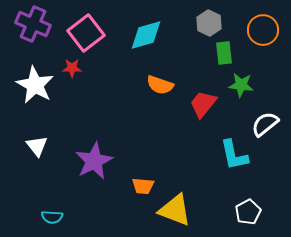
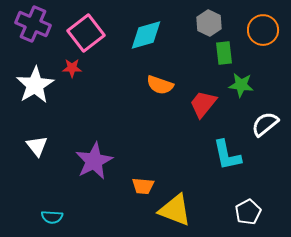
white star: rotated 12 degrees clockwise
cyan L-shape: moved 7 px left
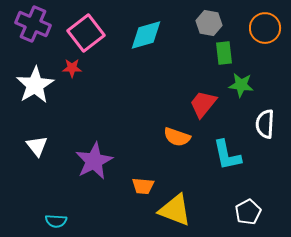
gray hexagon: rotated 15 degrees counterclockwise
orange circle: moved 2 px right, 2 px up
orange semicircle: moved 17 px right, 52 px down
white semicircle: rotated 48 degrees counterclockwise
cyan semicircle: moved 4 px right, 4 px down
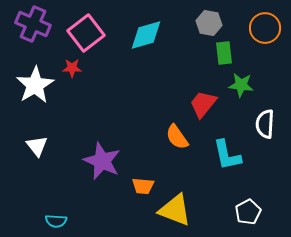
orange semicircle: rotated 36 degrees clockwise
purple star: moved 8 px right; rotated 21 degrees counterclockwise
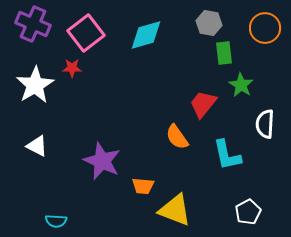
green star: rotated 25 degrees clockwise
white triangle: rotated 25 degrees counterclockwise
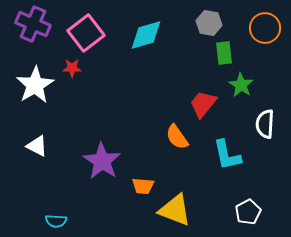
purple star: rotated 9 degrees clockwise
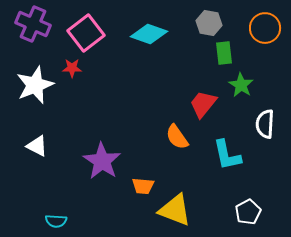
cyan diamond: moved 3 px right, 1 px up; rotated 36 degrees clockwise
white star: rotated 9 degrees clockwise
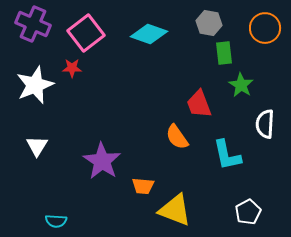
red trapezoid: moved 4 px left; rotated 60 degrees counterclockwise
white triangle: rotated 35 degrees clockwise
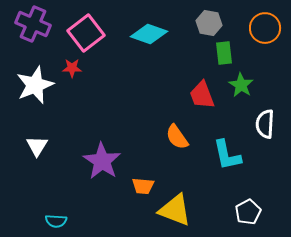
red trapezoid: moved 3 px right, 9 px up
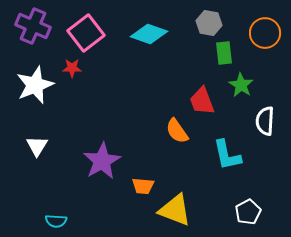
purple cross: moved 2 px down
orange circle: moved 5 px down
red trapezoid: moved 6 px down
white semicircle: moved 3 px up
orange semicircle: moved 6 px up
purple star: rotated 9 degrees clockwise
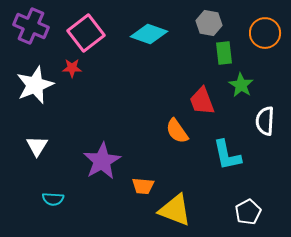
purple cross: moved 2 px left
cyan semicircle: moved 3 px left, 22 px up
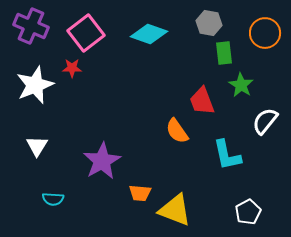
white semicircle: rotated 36 degrees clockwise
orange trapezoid: moved 3 px left, 7 px down
